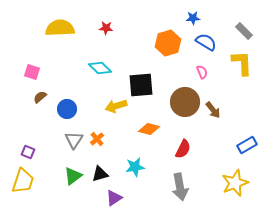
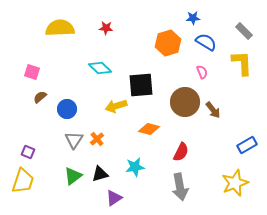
red semicircle: moved 2 px left, 3 px down
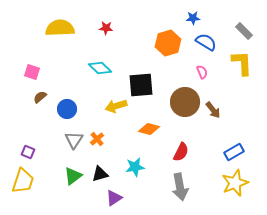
blue rectangle: moved 13 px left, 7 px down
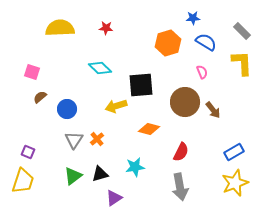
gray rectangle: moved 2 px left
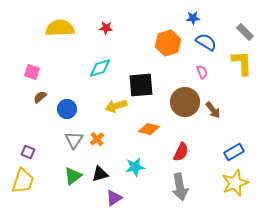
gray rectangle: moved 3 px right, 1 px down
cyan diamond: rotated 60 degrees counterclockwise
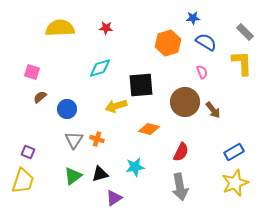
orange cross: rotated 32 degrees counterclockwise
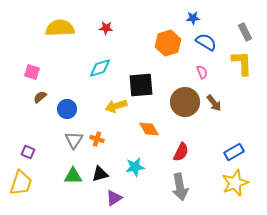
gray rectangle: rotated 18 degrees clockwise
brown arrow: moved 1 px right, 7 px up
orange diamond: rotated 45 degrees clockwise
green triangle: rotated 36 degrees clockwise
yellow trapezoid: moved 2 px left, 2 px down
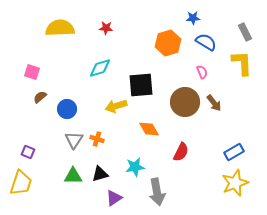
gray arrow: moved 23 px left, 5 px down
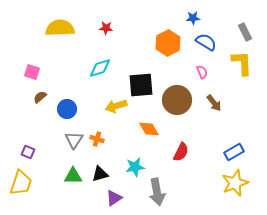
orange hexagon: rotated 10 degrees counterclockwise
brown circle: moved 8 px left, 2 px up
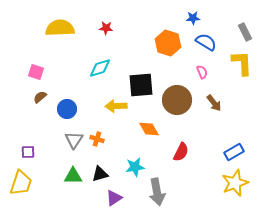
orange hexagon: rotated 15 degrees counterclockwise
pink square: moved 4 px right
yellow arrow: rotated 15 degrees clockwise
purple square: rotated 24 degrees counterclockwise
